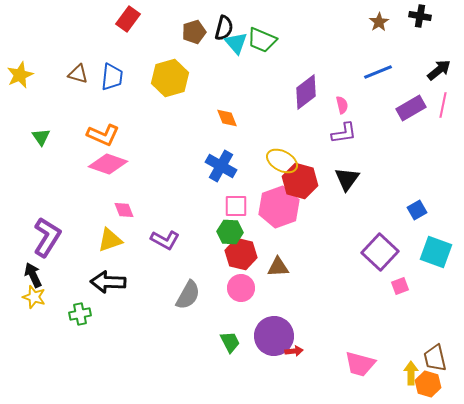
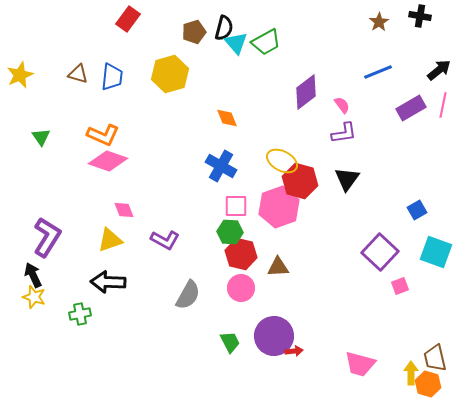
green trapezoid at (262, 40): moved 4 px right, 2 px down; rotated 52 degrees counterclockwise
yellow hexagon at (170, 78): moved 4 px up
pink semicircle at (342, 105): rotated 24 degrees counterclockwise
pink diamond at (108, 164): moved 3 px up
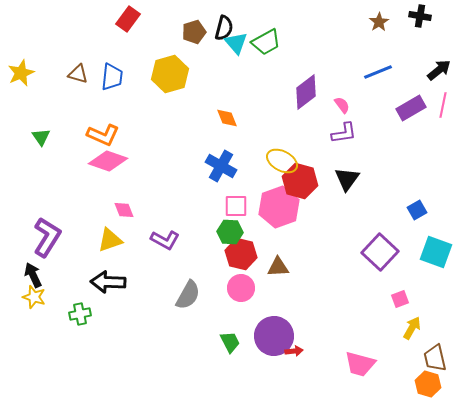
yellow star at (20, 75): moved 1 px right, 2 px up
pink square at (400, 286): moved 13 px down
yellow arrow at (411, 373): moved 1 px right, 45 px up; rotated 30 degrees clockwise
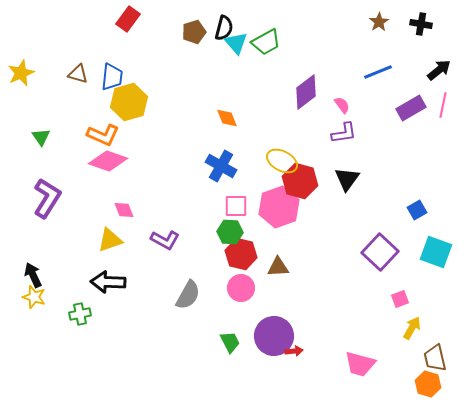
black cross at (420, 16): moved 1 px right, 8 px down
yellow hexagon at (170, 74): moved 41 px left, 28 px down
purple L-shape at (47, 237): moved 39 px up
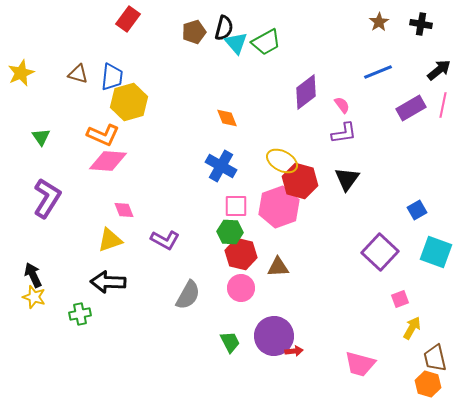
pink diamond at (108, 161): rotated 15 degrees counterclockwise
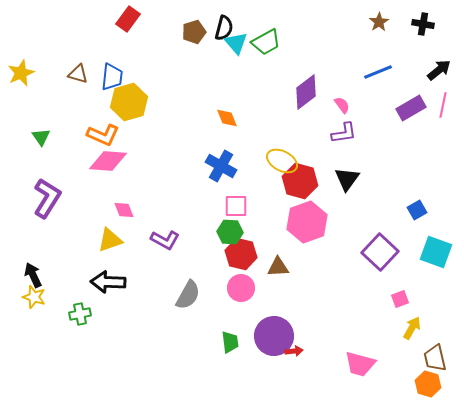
black cross at (421, 24): moved 2 px right
pink hexagon at (279, 207): moved 28 px right, 15 px down
green trapezoid at (230, 342): rotated 20 degrees clockwise
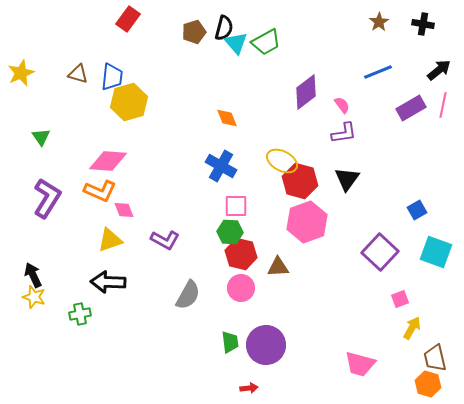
orange L-shape at (103, 135): moved 3 px left, 56 px down
purple circle at (274, 336): moved 8 px left, 9 px down
red arrow at (294, 351): moved 45 px left, 37 px down
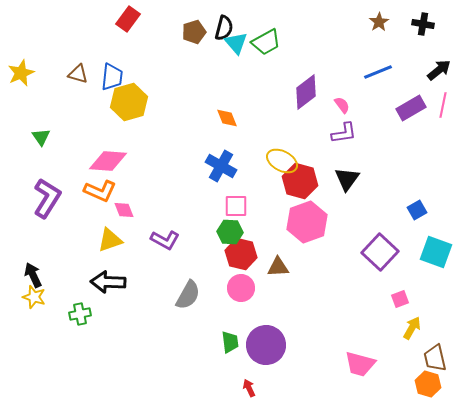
red arrow at (249, 388): rotated 108 degrees counterclockwise
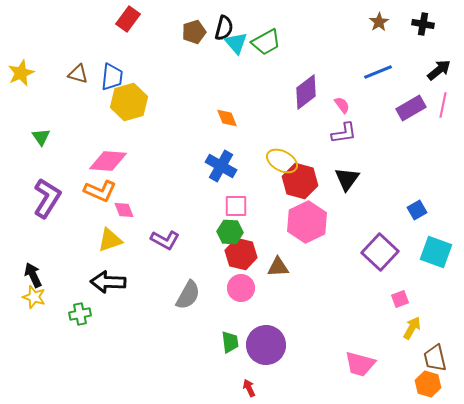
pink hexagon at (307, 222): rotated 6 degrees counterclockwise
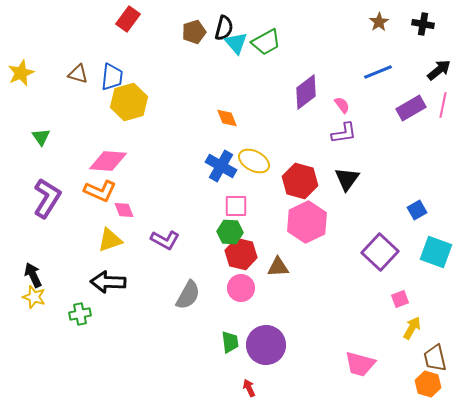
yellow ellipse at (282, 161): moved 28 px left
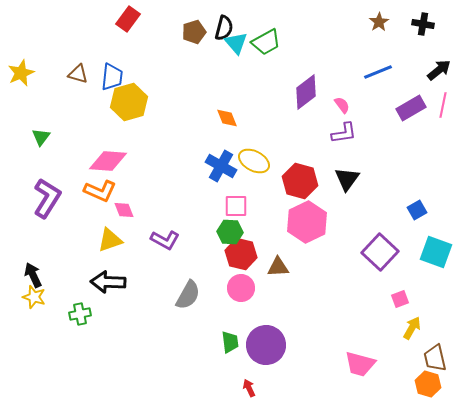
green triangle at (41, 137): rotated 12 degrees clockwise
